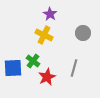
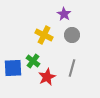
purple star: moved 14 px right
gray circle: moved 11 px left, 2 px down
gray line: moved 2 px left
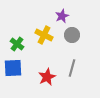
purple star: moved 2 px left, 2 px down; rotated 16 degrees clockwise
green cross: moved 16 px left, 17 px up
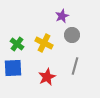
yellow cross: moved 8 px down
gray line: moved 3 px right, 2 px up
